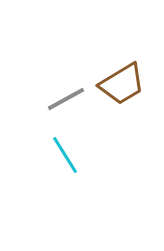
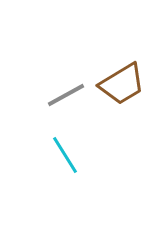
gray line: moved 4 px up
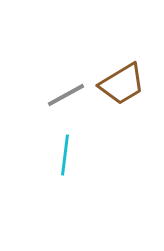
cyan line: rotated 39 degrees clockwise
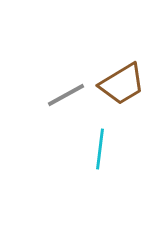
cyan line: moved 35 px right, 6 px up
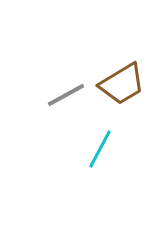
cyan line: rotated 21 degrees clockwise
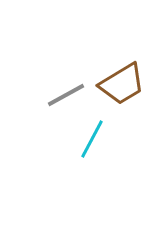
cyan line: moved 8 px left, 10 px up
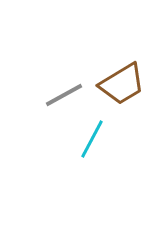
gray line: moved 2 px left
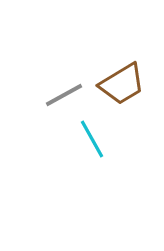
cyan line: rotated 57 degrees counterclockwise
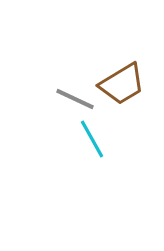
gray line: moved 11 px right, 4 px down; rotated 54 degrees clockwise
